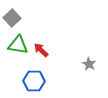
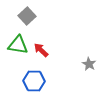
gray square: moved 15 px right, 2 px up
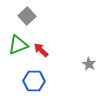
green triangle: rotated 30 degrees counterclockwise
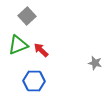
gray star: moved 6 px right, 1 px up; rotated 16 degrees counterclockwise
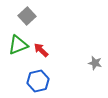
blue hexagon: moved 4 px right; rotated 15 degrees counterclockwise
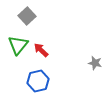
green triangle: rotated 30 degrees counterclockwise
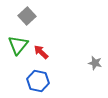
red arrow: moved 2 px down
blue hexagon: rotated 25 degrees clockwise
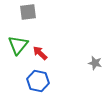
gray square: moved 1 px right, 4 px up; rotated 36 degrees clockwise
red arrow: moved 1 px left, 1 px down
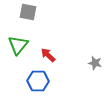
gray square: rotated 18 degrees clockwise
red arrow: moved 8 px right, 2 px down
blue hexagon: rotated 10 degrees counterclockwise
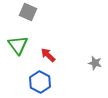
gray square: rotated 12 degrees clockwise
green triangle: rotated 15 degrees counterclockwise
blue hexagon: moved 2 px right, 1 px down; rotated 25 degrees clockwise
